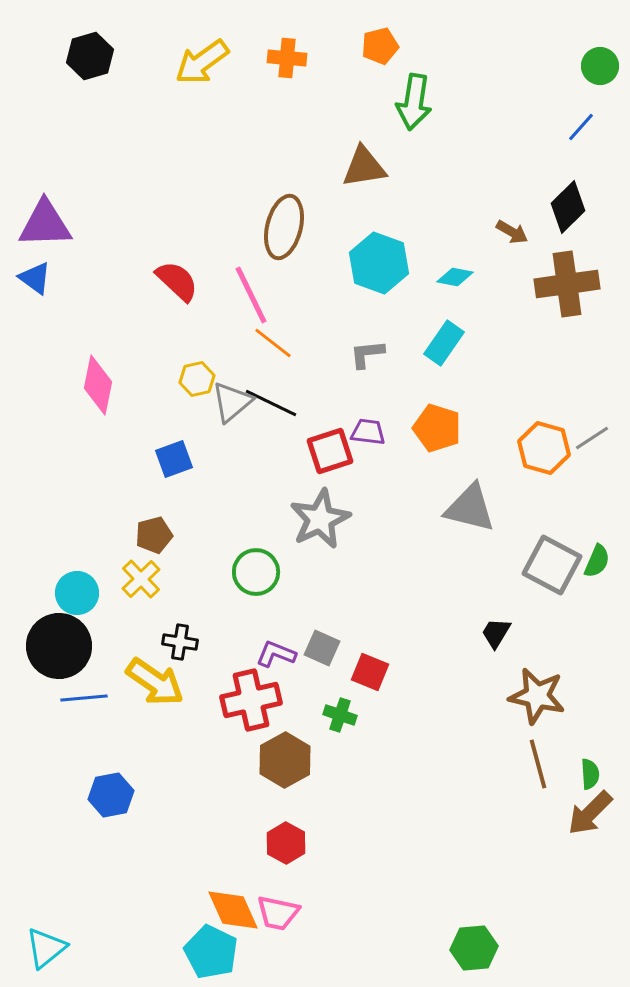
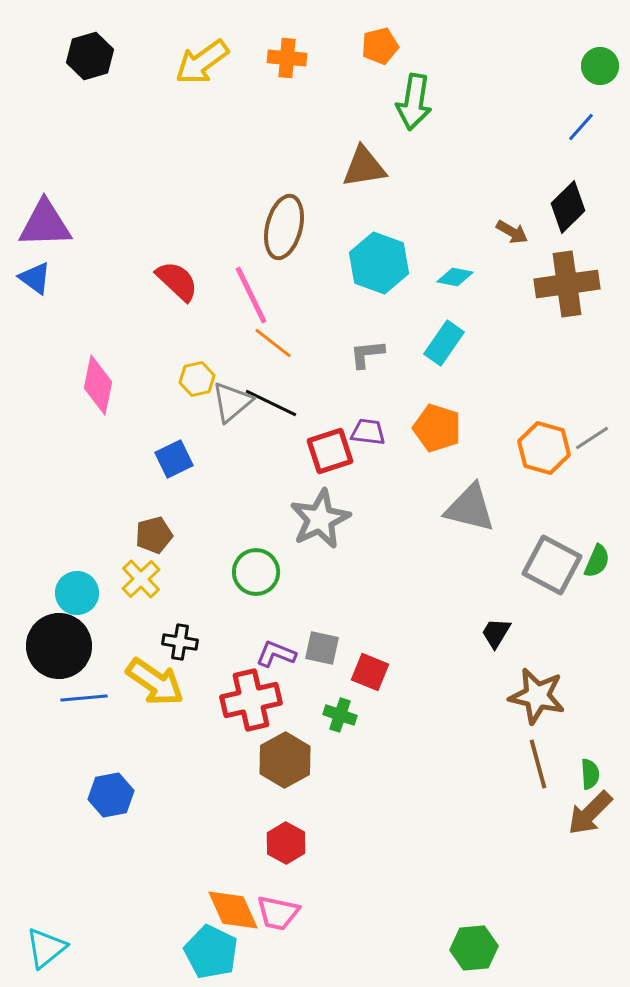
blue square at (174, 459): rotated 6 degrees counterclockwise
gray square at (322, 648): rotated 12 degrees counterclockwise
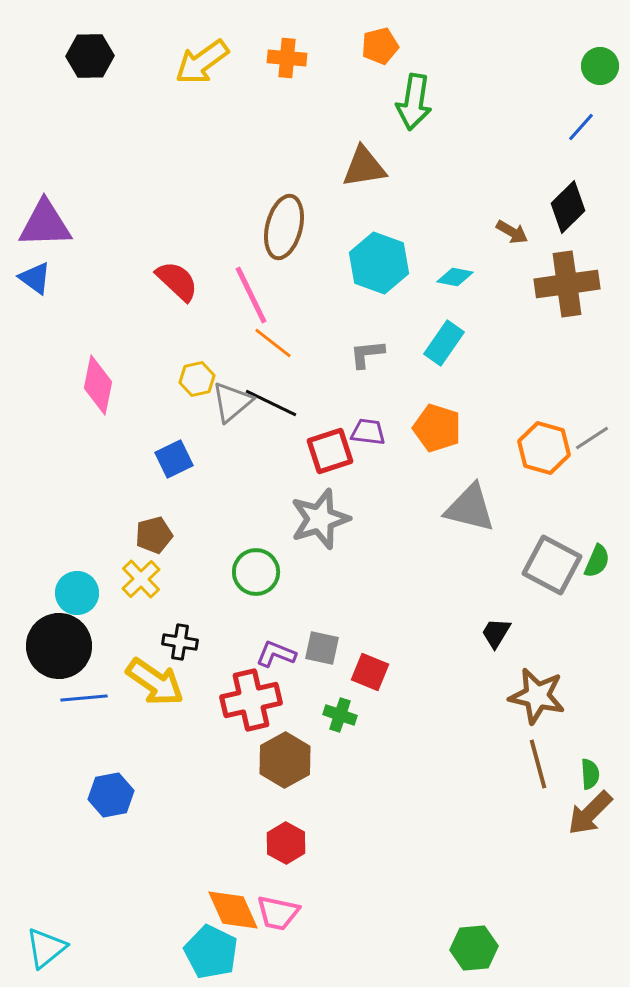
black hexagon at (90, 56): rotated 15 degrees clockwise
gray star at (320, 519): rotated 8 degrees clockwise
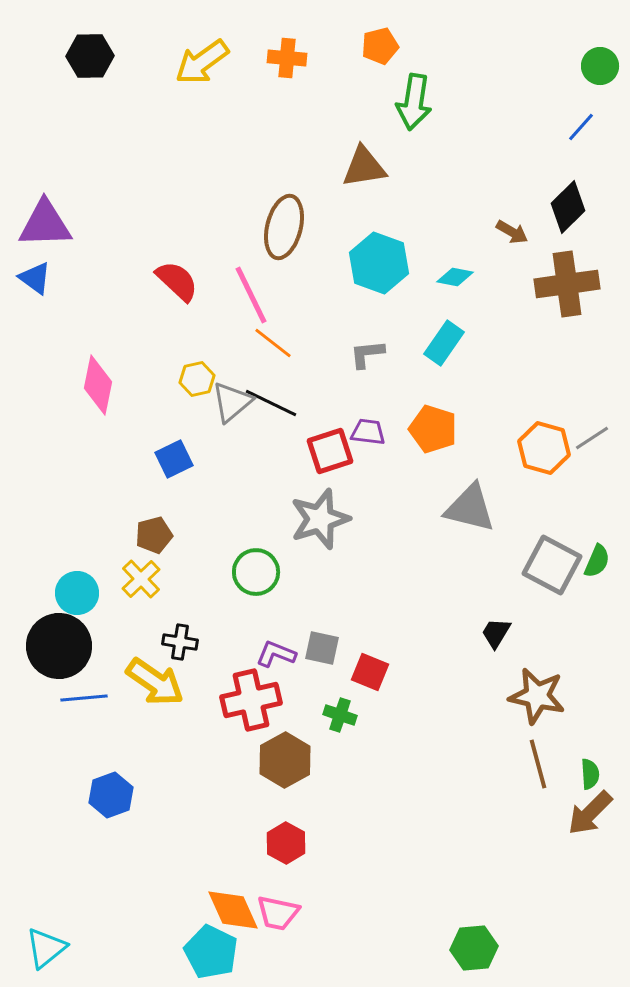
orange pentagon at (437, 428): moved 4 px left, 1 px down
blue hexagon at (111, 795): rotated 9 degrees counterclockwise
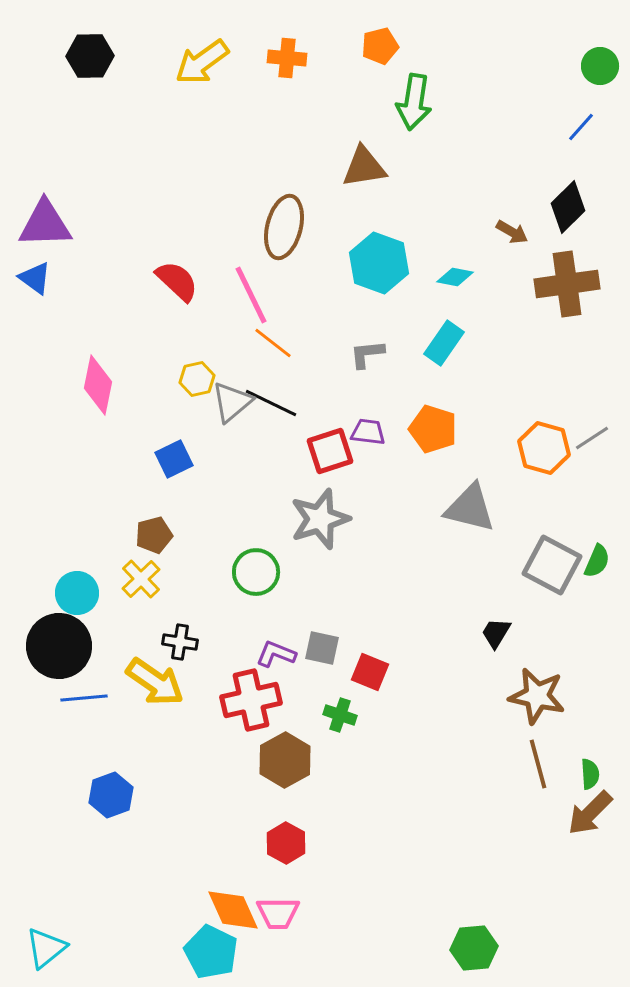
pink trapezoid at (278, 913): rotated 12 degrees counterclockwise
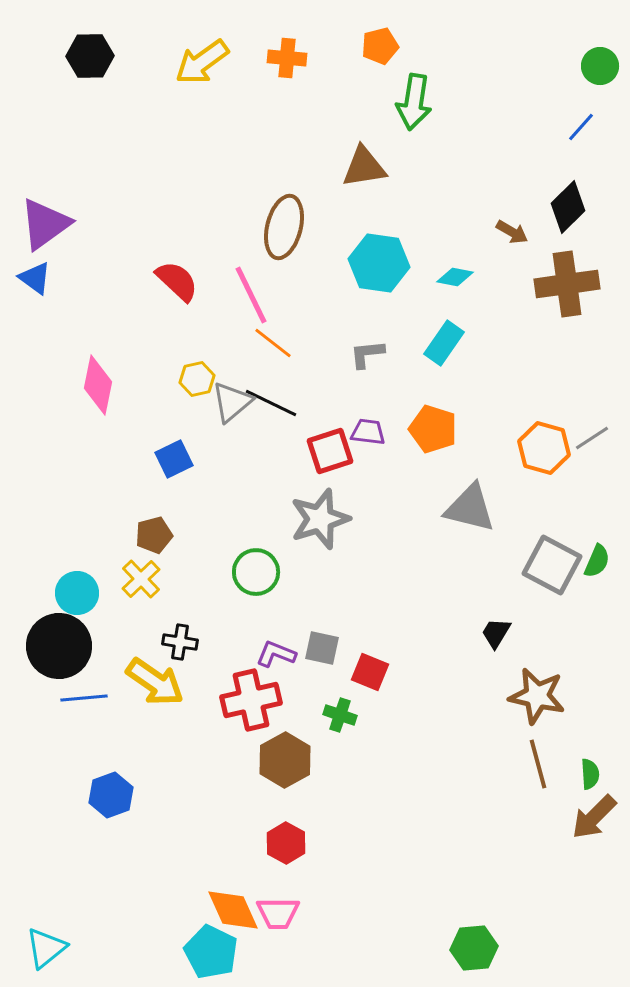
purple triangle at (45, 224): rotated 34 degrees counterclockwise
cyan hexagon at (379, 263): rotated 12 degrees counterclockwise
brown arrow at (590, 813): moved 4 px right, 4 px down
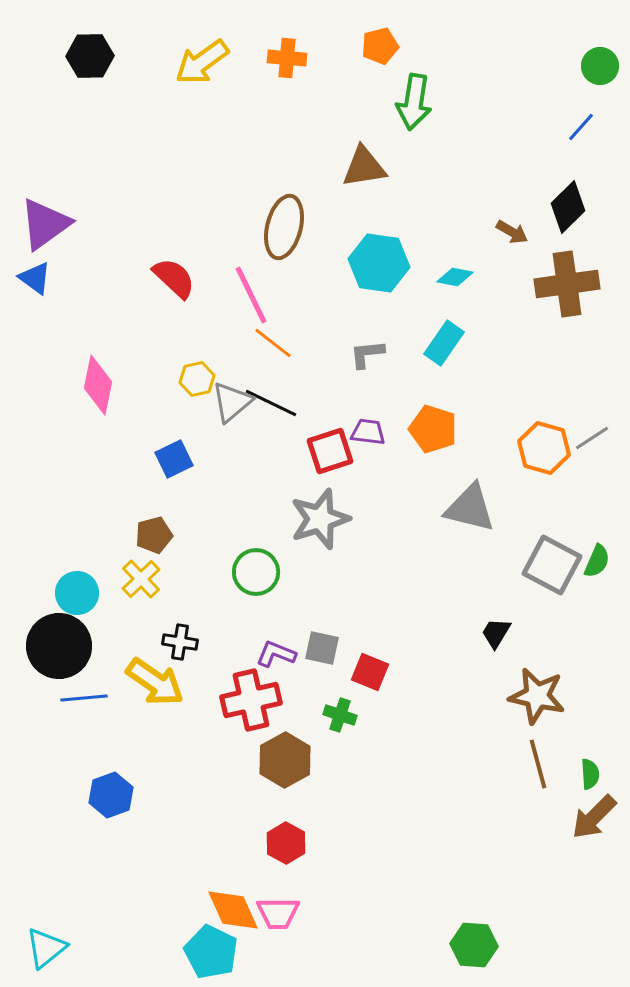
red semicircle at (177, 281): moved 3 px left, 3 px up
green hexagon at (474, 948): moved 3 px up; rotated 9 degrees clockwise
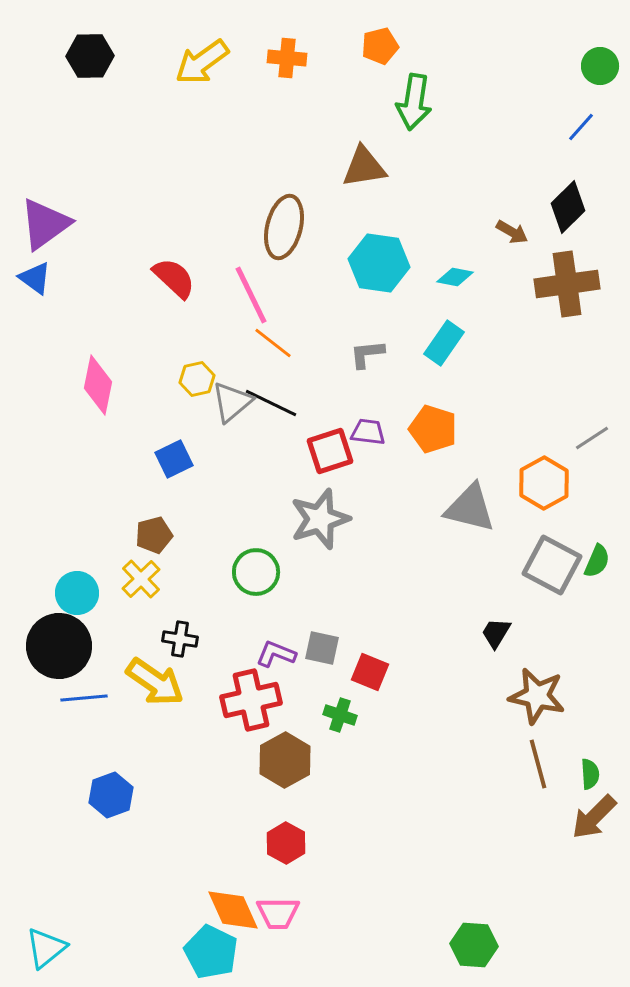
orange hexagon at (544, 448): moved 35 px down; rotated 15 degrees clockwise
black cross at (180, 642): moved 3 px up
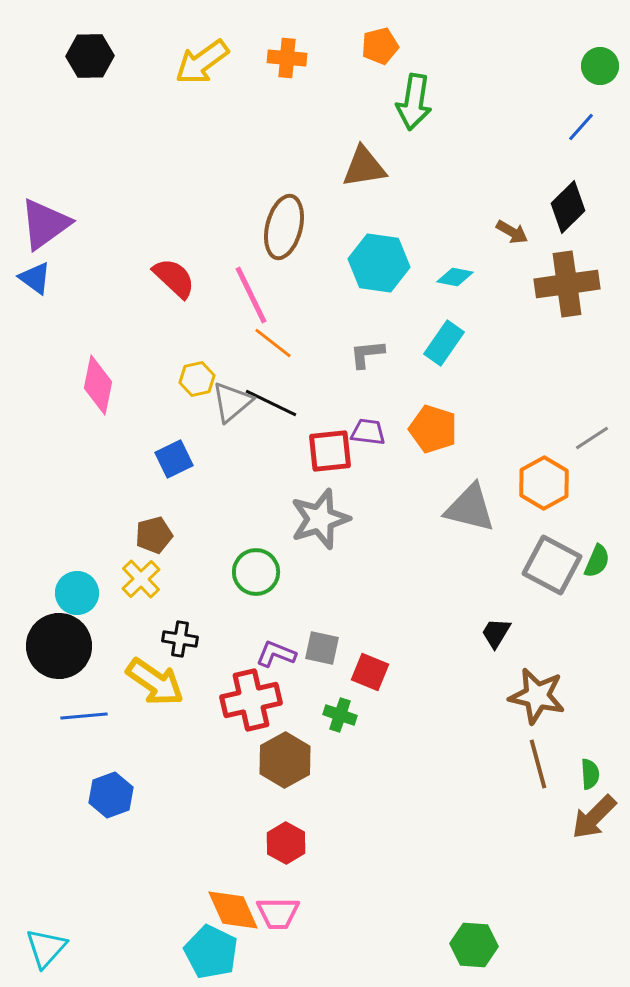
red square at (330, 451): rotated 12 degrees clockwise
blue line at (84, 698): moved 18 px down
cyan triangle at (46, 948): rotated 9 degrees counterclockwise
